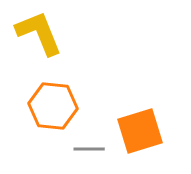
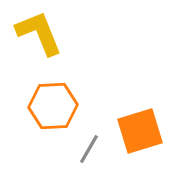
orange hexagon: rotated 9 degrees counterclockwise
gray line: rotated 60 degrees counterclockwise
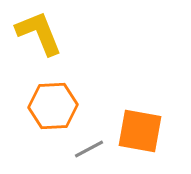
orange square: rotated 27 degrees clockwise
gray line: rotated 32 degrees clockwise
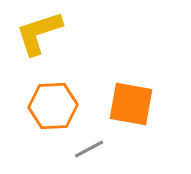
yellow L-shape: rotated 86 degrees counterclockwise
orange square: moved 9 px left, 27 px up
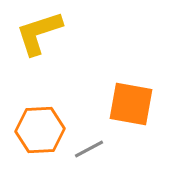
orange hexagon: moved 13 px left, 24 px down
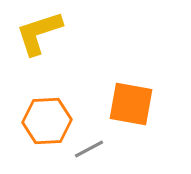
orange hexagon: moved 7 px right, 9 px up
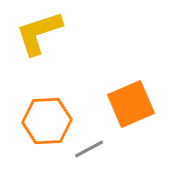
orange square: rotated 33 degrees counterclockwise
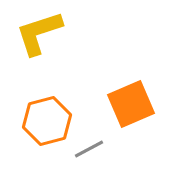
orange hexagon: rotated 12 degrees counterclockwise
